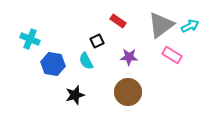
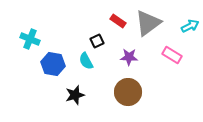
gray triangle: moved 13 px left, 2 px up
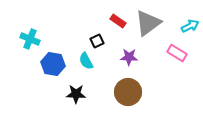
pink rectangle: moved 5 px right, 2 px up
black star: moved 1 px right, 1 px up; rotated 18 degrees clockwise
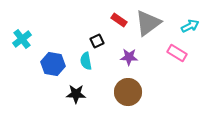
red rectangle: moved 1 px right, 1 px up
cyan cross: moved 8 px left; rotated 30 degrees clockwise
cyan semicircle: rotated 18 degrees clockwise
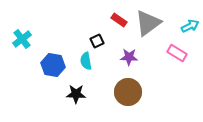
blue hexagon: moved 1 px down
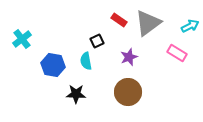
purple star: rotated 24 degrees counterclockwise
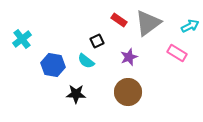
cyan semicircle: rotated 42 degrees counterclockwise
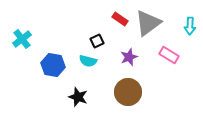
red rectangle: moved 1 px right, 1 px up
cyan arrow: rotated 120 degrees clockwise
pink rectangle: moved 8 px left, 2 px down
cyan semicircle: moved 2 px right; rotated 24 degrees counterclockwise
black star: moved 2 px right, 3 px down; rotated 18 degrees clockwise
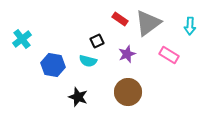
purple star: moved 2 px left, 3 px up
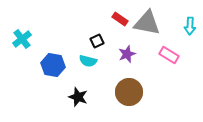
gray triangle: moved 1 px left; rotated 48 degrees clockwise
brown circle: moved 1 px right
